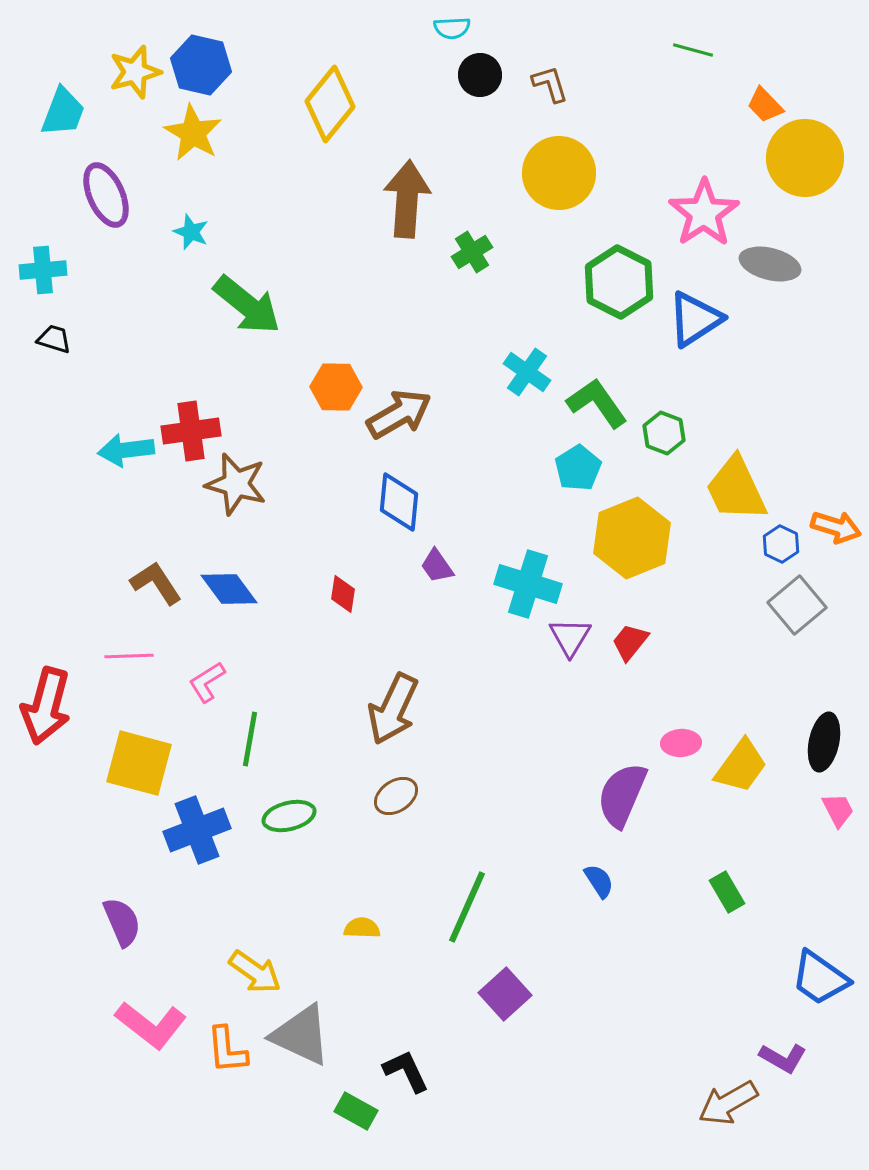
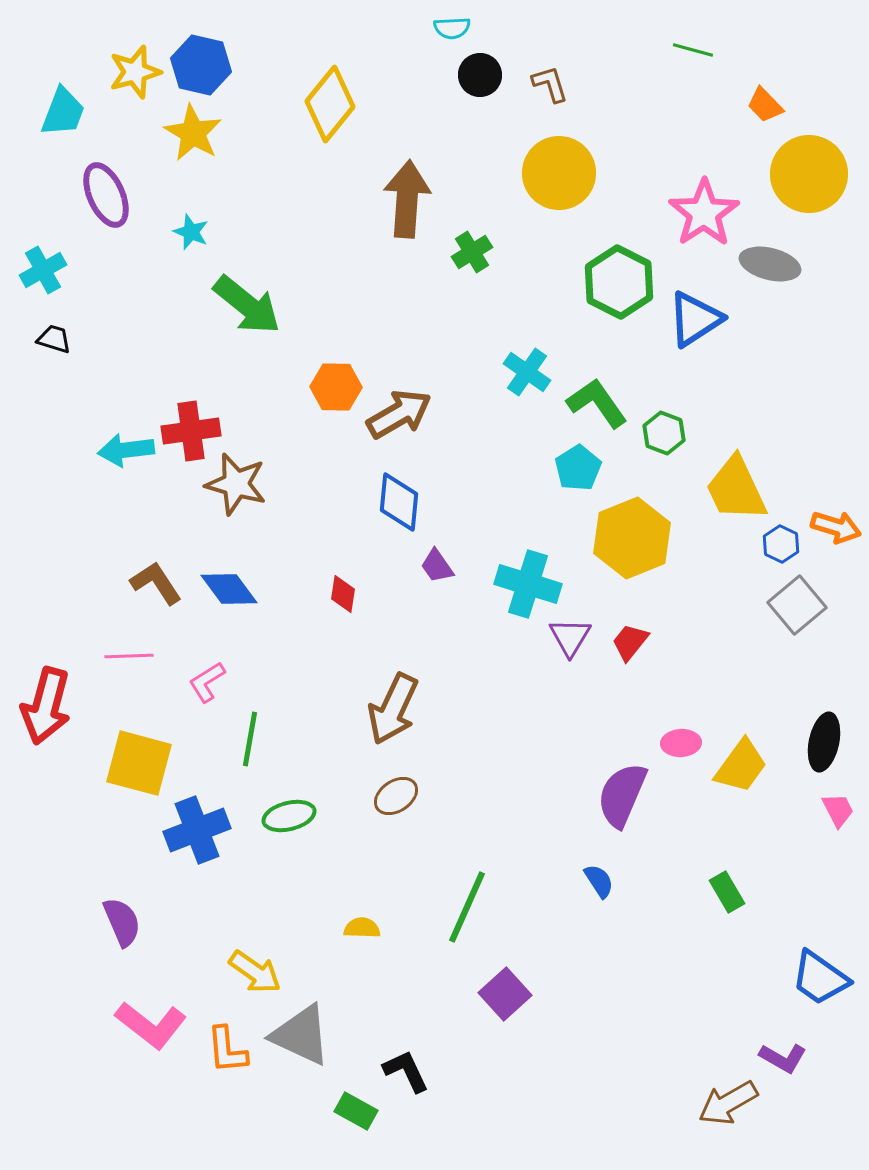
yellow circle at (805, 158): moved 4 px right, 16 px down
cyan cross at (43, 270): rotated 24 degrees counterclockwise
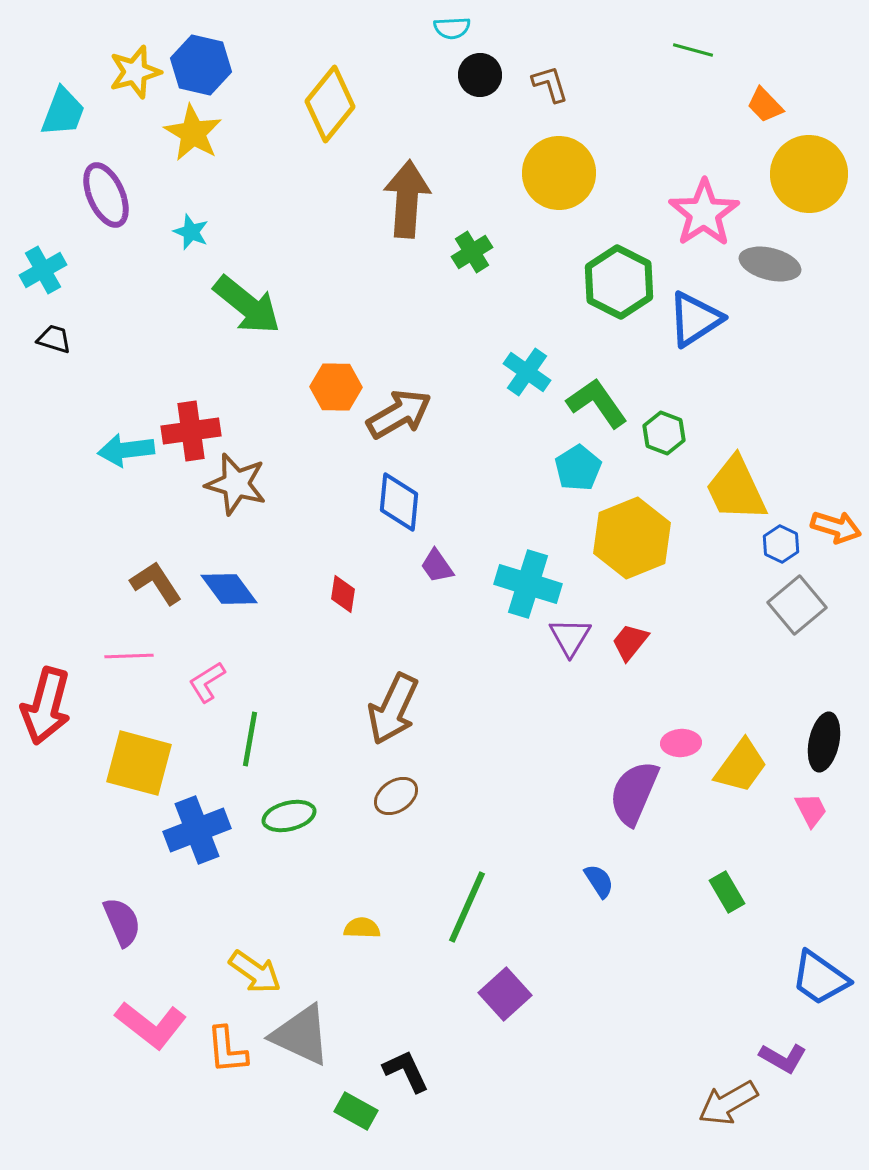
purple semicircle at (622, 795): moved 12 px right, 2 px up
pink trapezoid at (838, 810): moved 27 px left
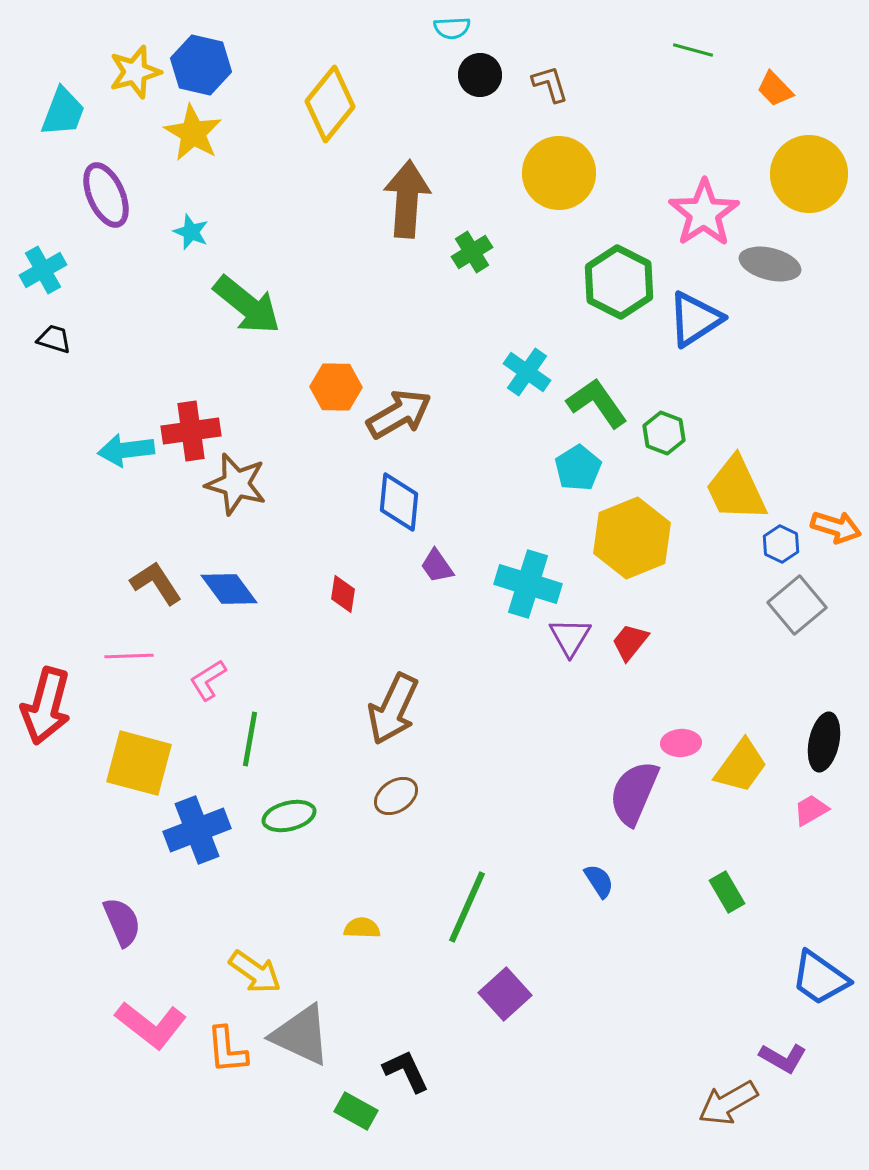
orange trapezoid at (765, 105): moved 10 px right, 16 px up
pink L-shape at (207, 682): moved 1 px right, 2 px up
pink trapezoid at (811, 810): rotated 93 degrees counterclockwise
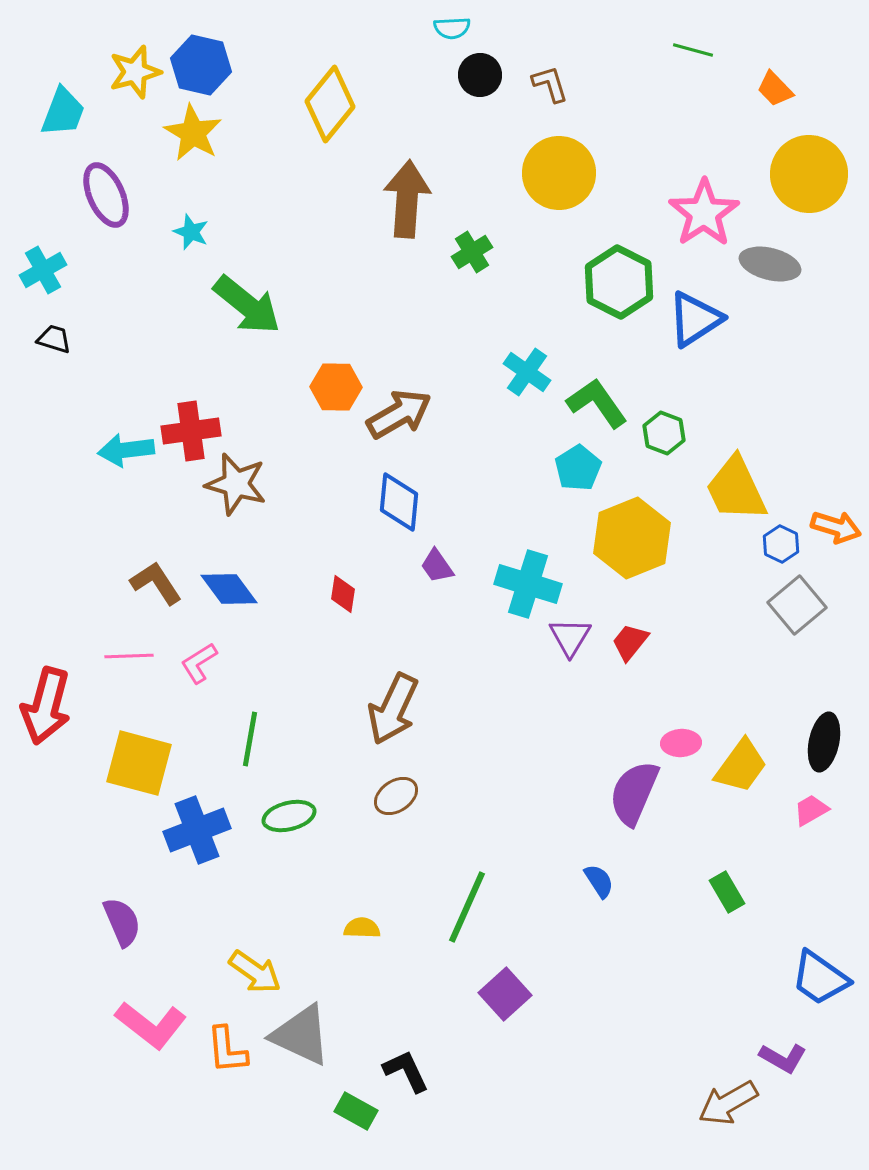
pink L-shape at (208, 680): moved 9 px left, 17 px up
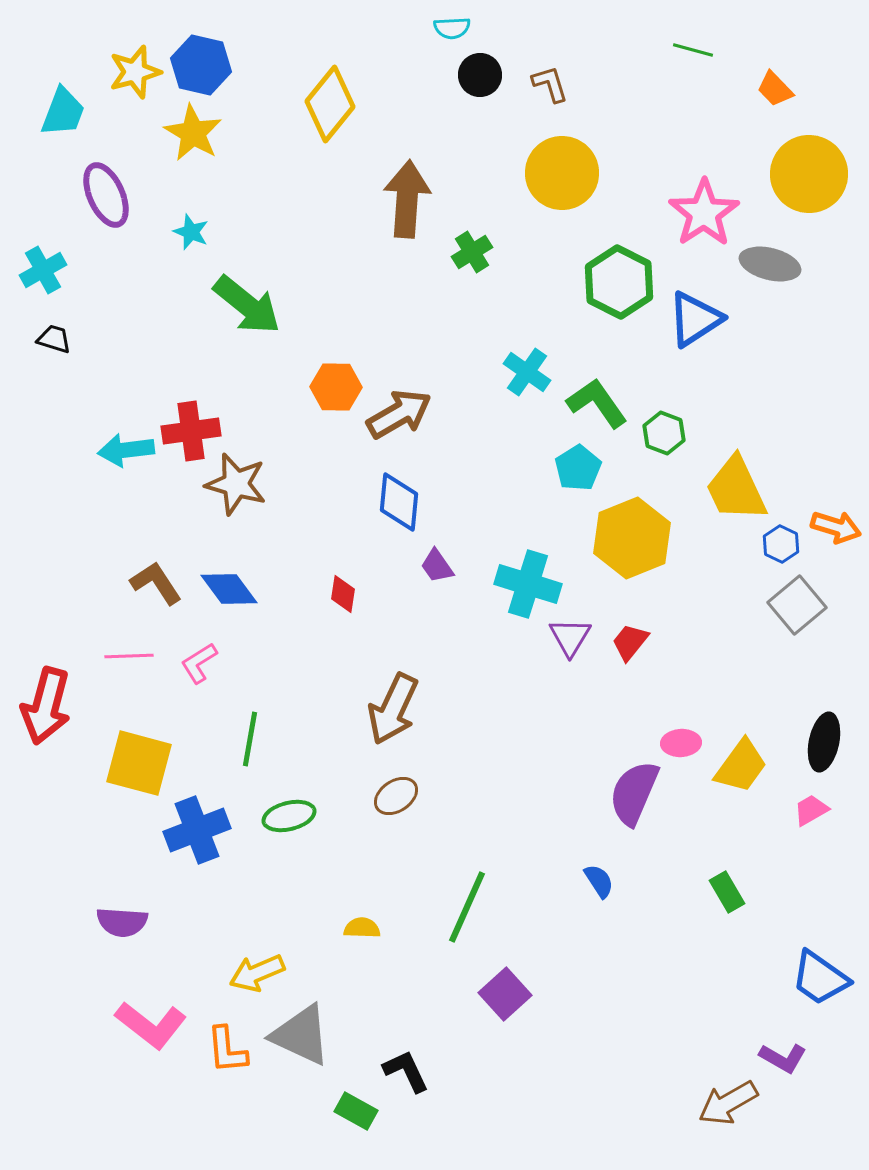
yellow circle at (559, 173): moved 3 px right
purple semicircle at (122, 922): rotated 117 degrees clockwise
yellow arrow at (255, 972): moved 2 px right, 1 px down; rotated 122 degrees clockwise
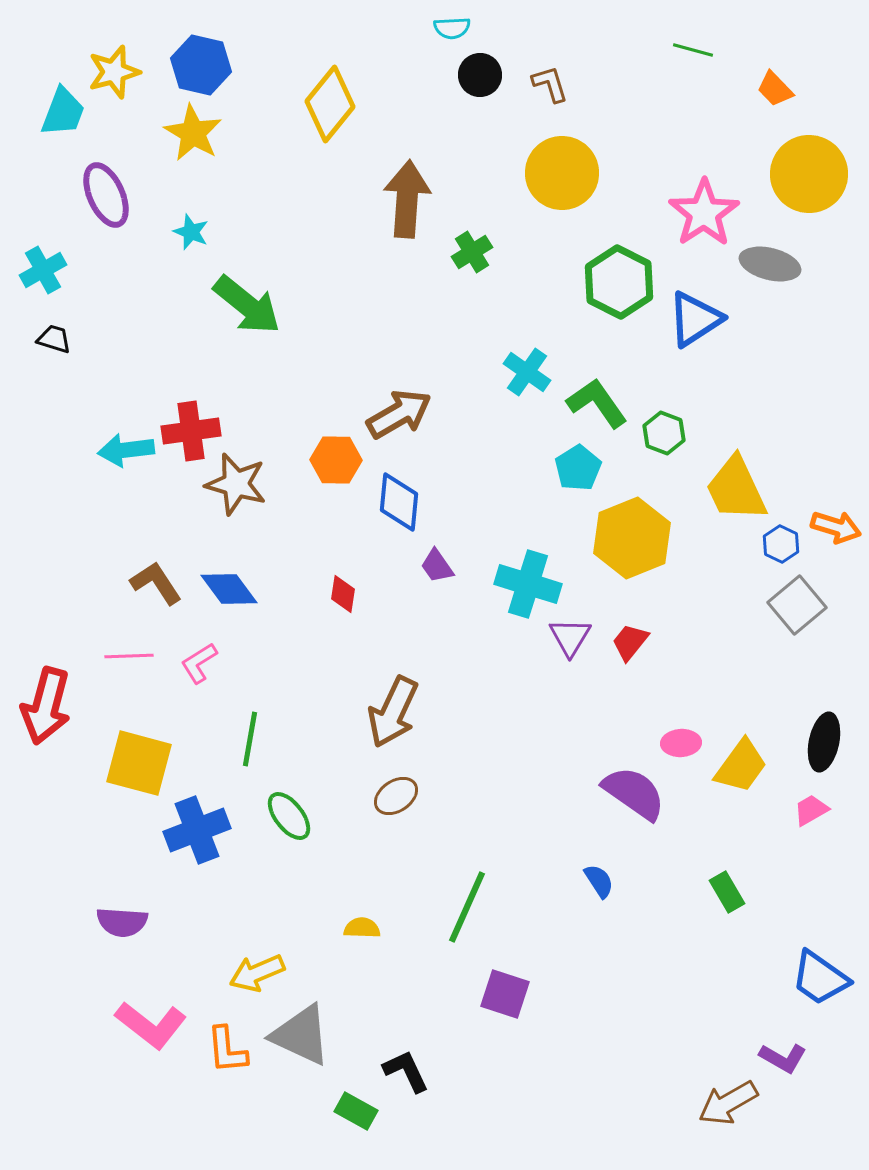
yellow star at (135, 72): moved 21 px left
orange hexagon at (336, 387): moved 73 px down
brown arrow at (393, 709): moved 3 px down
purple semicircle at (634, 793): rotated 102 degrees clockwise
green ellipse at (289, 816): rotated 66 degrees clockwise
purple square at (505, 994): rotated 30 degrees counterclockwise
